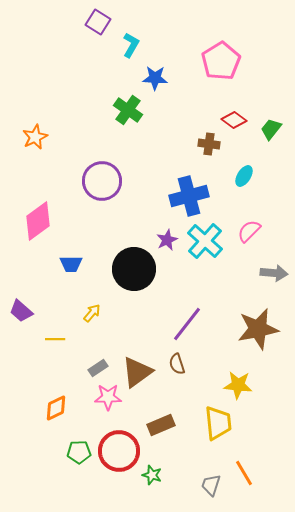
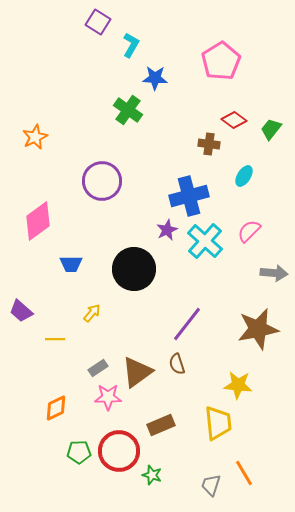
purple star: moved 10 px up
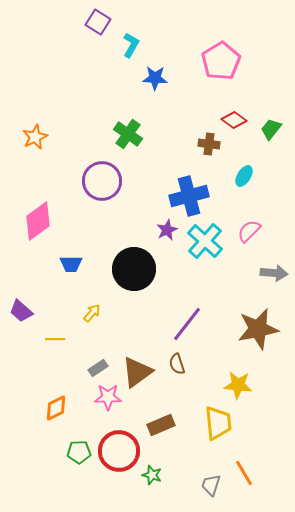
green cross: moved 24 px down
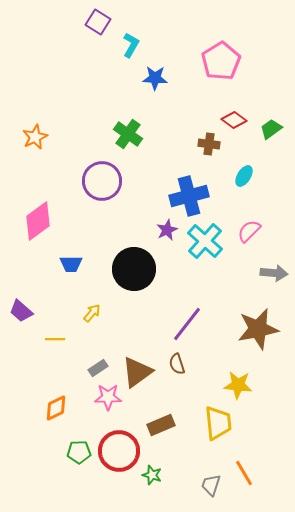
green trapezoid: rotated 15 degrees clockwise
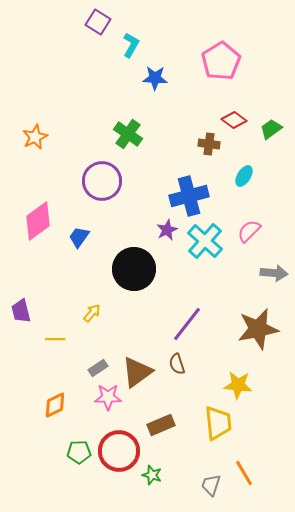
blue trapezoid: moved 8 px right, 27 px up; rotated 125 degrees clockwise
purple trapezoid: rotated 35 degrees clockwise
orange diamond: moved 1 px left, 3 px up
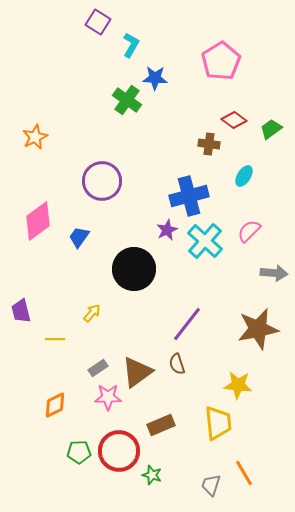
green cross: moved 1 px left, 34 px up
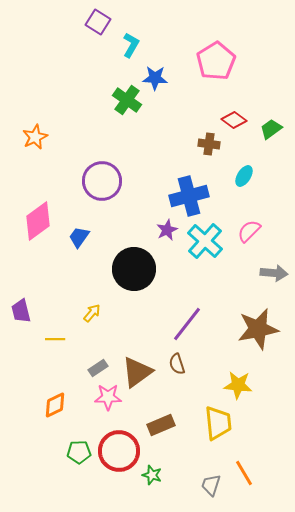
pink pentagon: moved 5 px left
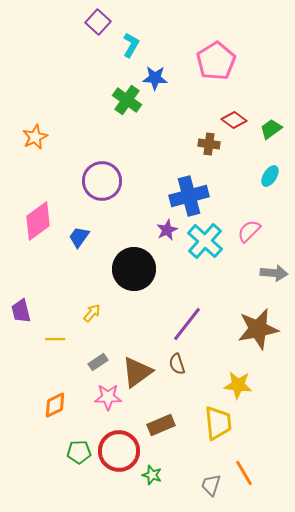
purple square: rotated 10 degrees clockwise
cyan ellipse: moved 26 px right
gray rectangle: moved 6 px up
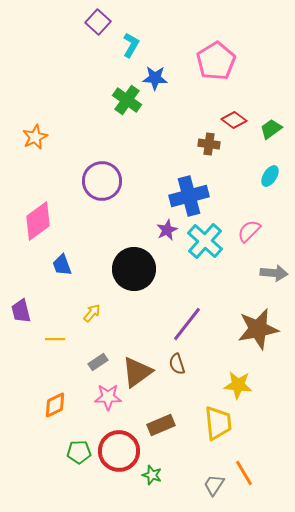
blue trapezoid: moved 17 px left, 28 px down; rotated 55 degrees counterclockwise
gray trapezoid: moved 3 px right; rotated 15 degrees clockwise
